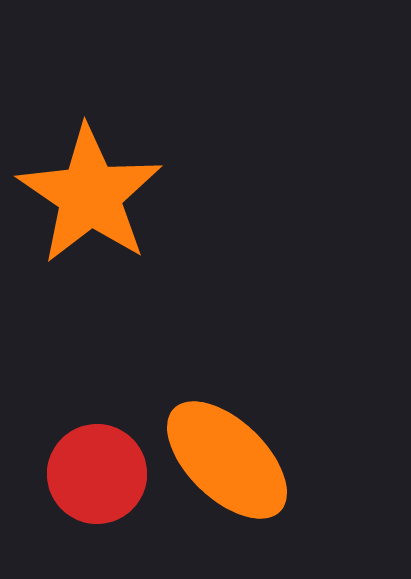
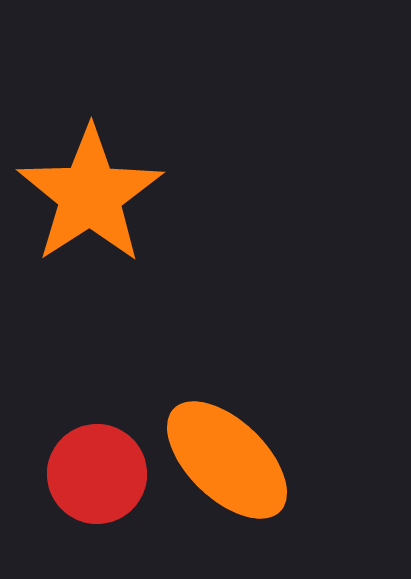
orange star: rotated 5 degrees clockwise
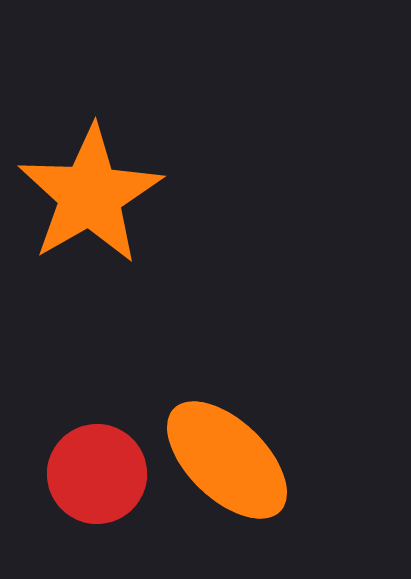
orange star: rotated 3 degrees clockwise
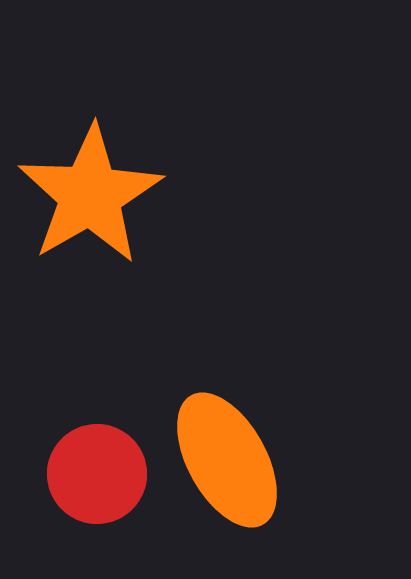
orange ellipse: rotated 17 degrees clockwise
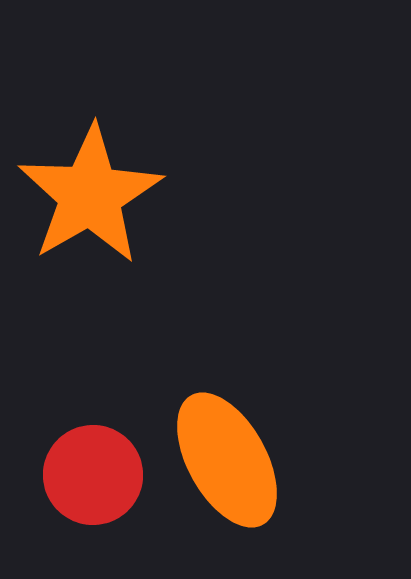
red circle: moved 4 px left, 1 px down
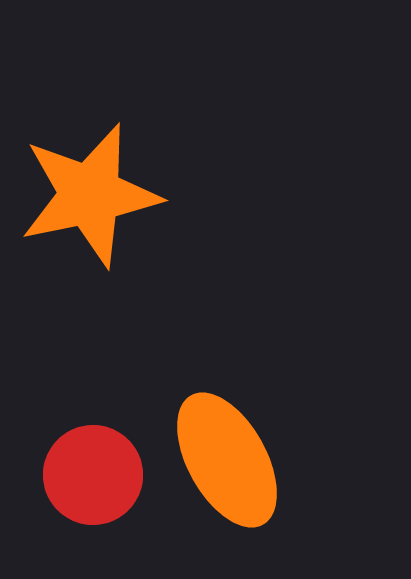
orange star: rotated 18 degrees clockwise
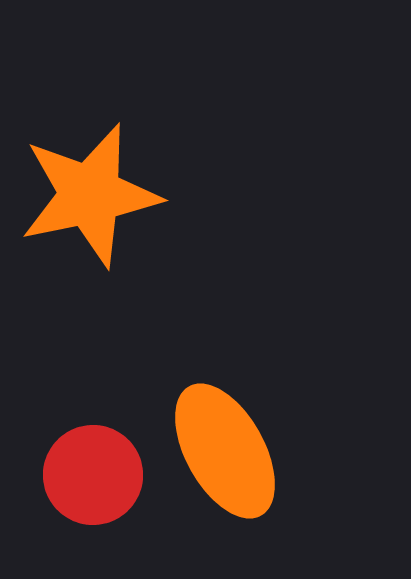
orange ellipse: moved 2 px left, 9 px up
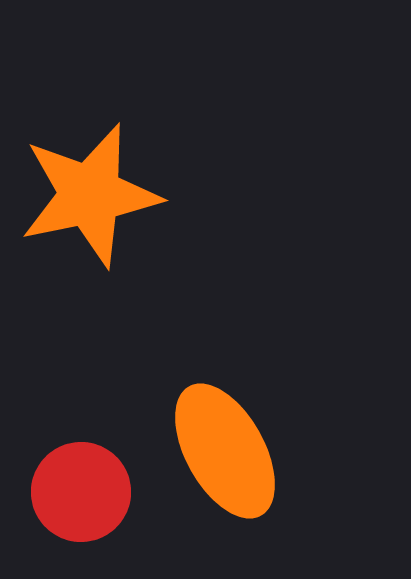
red circle: moved 12 px left, 17 px down
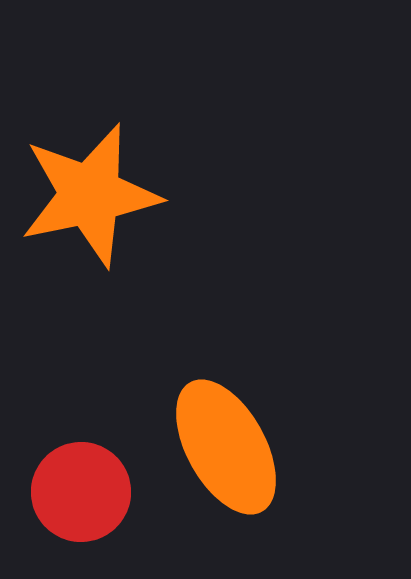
orange ellipse: moved 1 px right, 4 px up
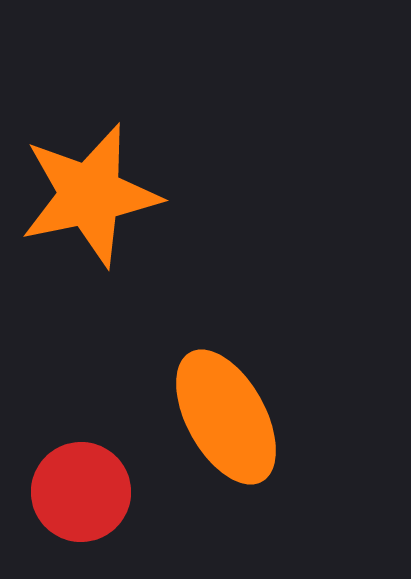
orange ellipse: moved 30 px up
